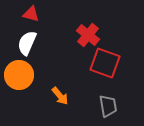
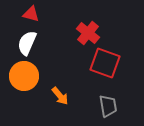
red cross: moved 2 px up
orange circle: moved 5 px right, 1 px down
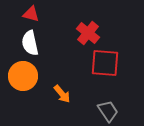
white semicircle: moved 3 px right; rotated 35 degrees counterclockwise
red square: rotated 16 degrees counterclockwise
orange circle: moved 1 px left
orange arrow: moved 2 px right, 2 px up
gray trapezoid: moved 5 px down; rotated 25 degrees counterclockwise
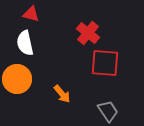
white semicircle: moved 5 px left
orange circle: moved 6 px left, 3 px down
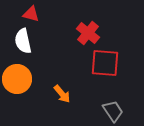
white semicircle: moved 2 px left, 2 px up
gray trapezoid: moved 5 px right
